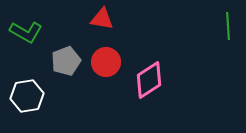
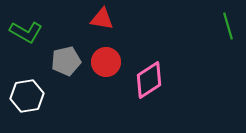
green line: rotated 12 degrees counterclockwise
gray pentagon: rotated 8 degrees clockwise
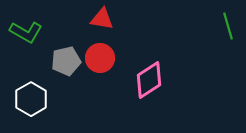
red circle: moved 6 px left, 4 px up
white hexagon: moved 4 px right, 3 px down; rotated 20 degrees counterclockwise
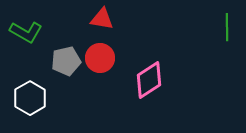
green line: moved 1 px left, 1 px down; rotated 16 degrees clockwise
white hexagon: moved 1 px left, 1 px up
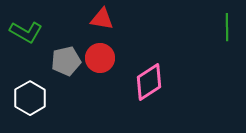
pink diamond: moved 2 px down
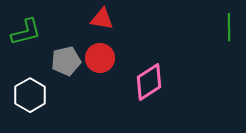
green line: moved 2 px right
green L-shape: rotated 44 degrees counterclockwise
white hexagon: moved 3 px up
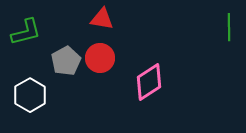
gray pentagon: rotated 16 degrees counterclockwise
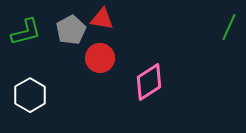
green line: rotated 24 degrees clockwise
gray pentagon: moved 5 px right, 31 px up
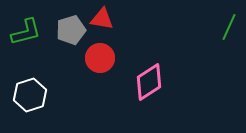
gray pentagon: rotated 12 degrees clockwise
white hexagon: rotated 12 degrees clockwise
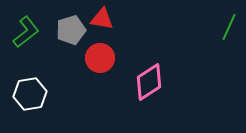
green L-shape: rotated 24 degrees counterclockwise
white hexagon: moved 1 px up; rotated 8 degrees clockwise
